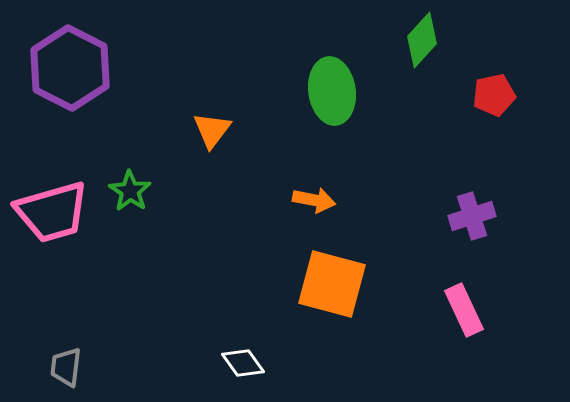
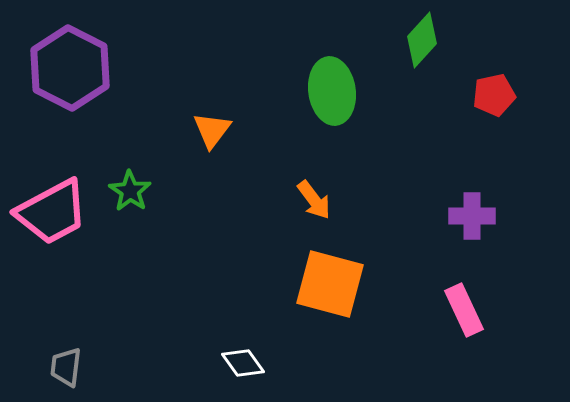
orange arrow: rotated 42 degrees clockwise
pink trapezoid: rotated 12 degrees counterclockwise
purple cross: rotated 18 degrees clockwise
orange square: moved 2 px left
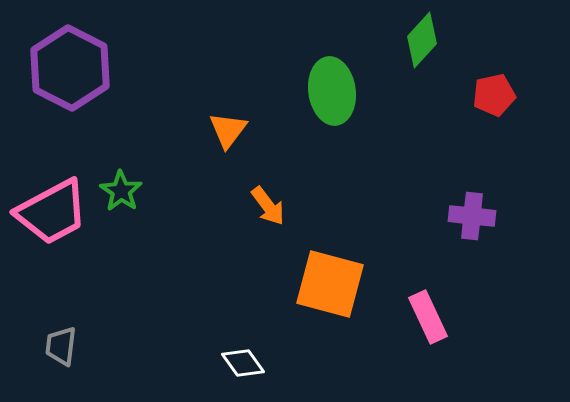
orange triangle: moved 16 px right
green star: moved 9 px left
orange arrow: moved 46 px left, 6 px down
purple cross: rotated 6 degrees clockwise
pink rectangle: moved 36 px left, 7 px down
gray trapezoid: moved 5 px left, 21 px up
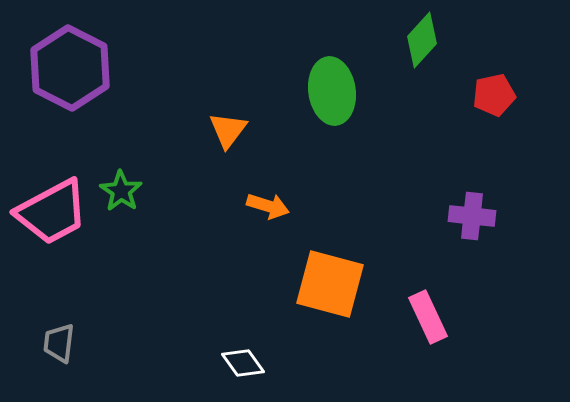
orange arrow: rotated 36 degrees counterclockwise
gray trapezoid: moved 2 px left, 3 px up
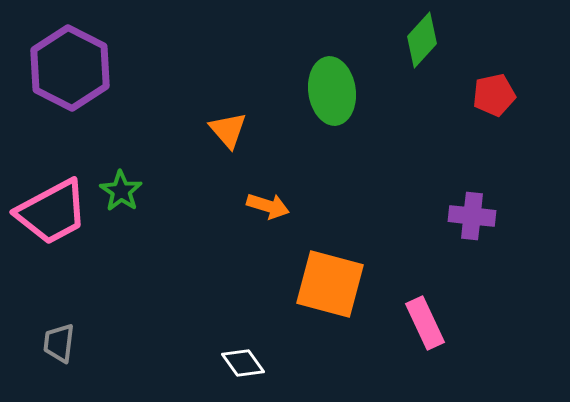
orange triangle: rotated 18 degrees counterclockwise
pink rectangle: moved 3 px left, 6 px down
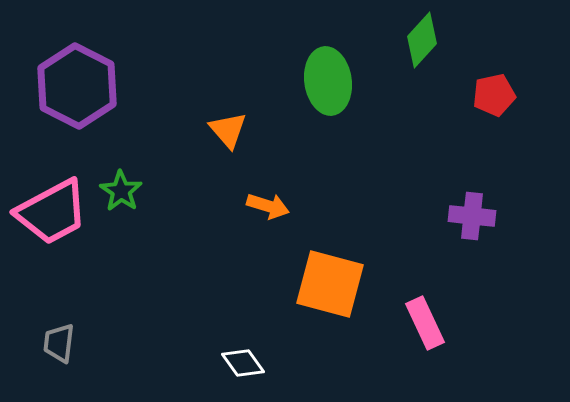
purple hexagon: moved 7 px right, 18 px down
green ellipse: moved 4 px left, 10 px up
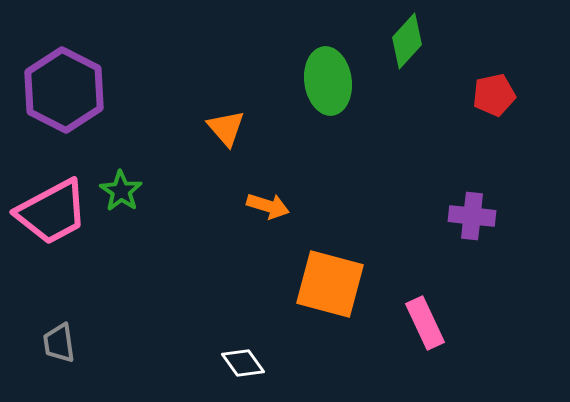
green diamond: moved 15 px left, 1 px down
purple hexagon: moved 13 px left, 4 px down
orange triangle: moved 2 px left, 2 px up
gray trapezoid: rotated 15 degrees counterclockwise
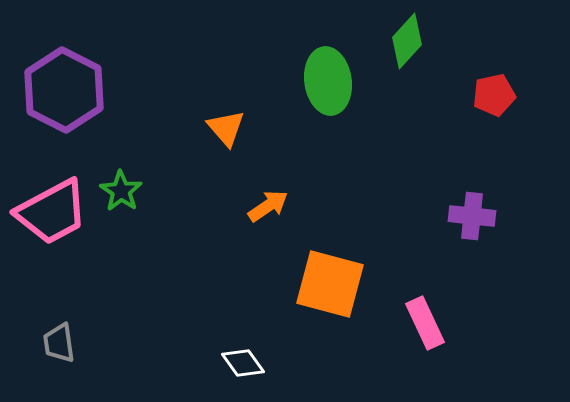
orange arrow: rotated 51 degrees counterclockwise
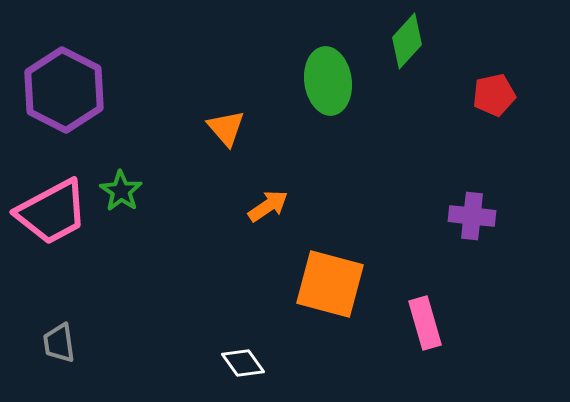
pink rectangle: rotated 9 degrees clockwise
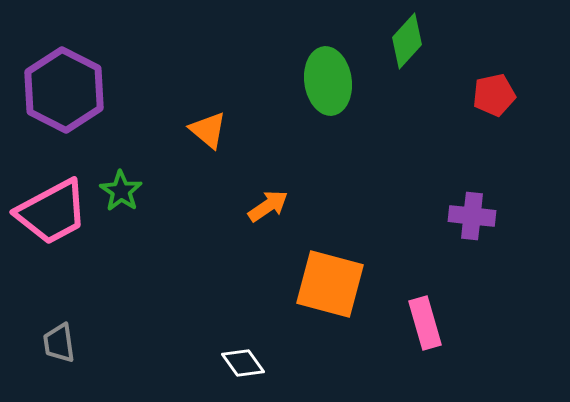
orange triangle: moved 18 px left, 2 px down; rotated 9 degrees counterclockwise
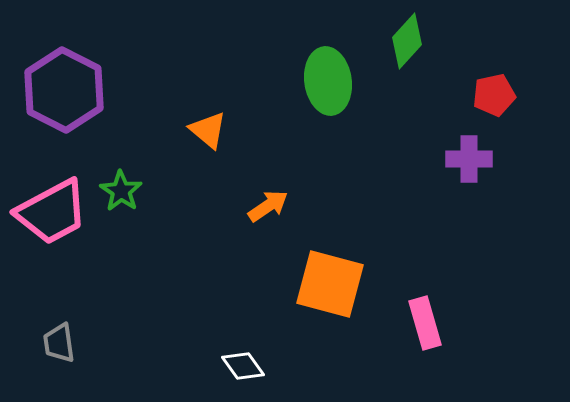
purple cross: moved 3 px left, 57 px up; rotated 6 degrees counterclockwise
white diamond: moved 3 px down
